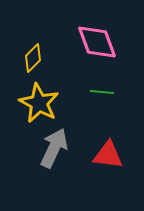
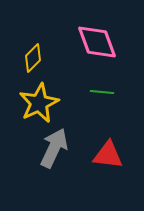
yellow star: rotated 18 degrees clockwise
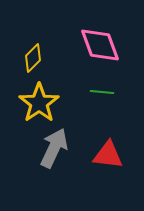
pink diamond: moved 3 px right, 3 px down
yellow star: rotated 9 degrees counterclockwise
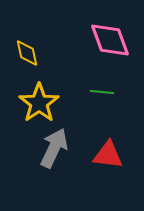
pink diamond: moved 10 px right, 5 px up
yellow diamond: moved 6 px left, 5 px up; rotated 56 degrees counterclockwise
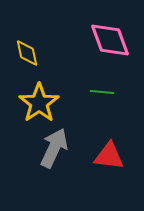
red triangle: moved 1 px right, 1 px down
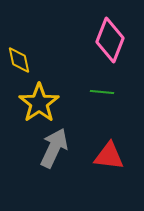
pink diamond: rotated 42 degrees clockwise
yellow diamond: moved 8 px left, 7 px down
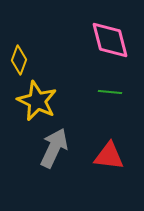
pink diamond: rotated 36 degrees counterclockwise
yellow diamond: rotated 32 degrees clockwise
green line: moved 8 px right
yellow star: moved 2 px left, 2 px up; rotated 12 degrees counterclockwise
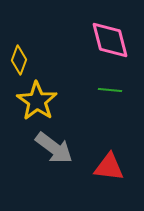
green line: moved 2 px up
yellow star: rotated 9 degrees clockwise
gray arrow: rotated 102 degrees clockwise
red triangle: moved 11 px down
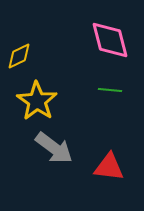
yellow diamond: moved 4 px up; rotated 44 degrees clockwise
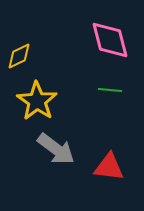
gray arrow: moved 2 px right, 1 px down
